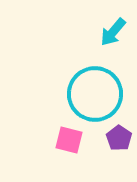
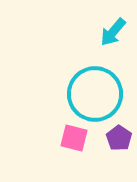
pink square: moved 5 px right, 2 px up
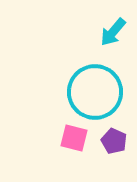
cyan circle: moved 2 px up
purple pentagon: moved 5 px left, 3 px down; rotated 10 degrees counterclockwise
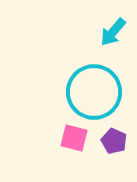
cyan circle: moved 1 px left
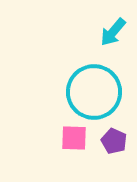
pink square: rotated 12 degrees counterclockwise
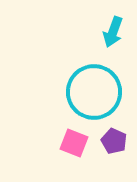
cyan arrow: rotated 20 degrees counterclockwise
pink square: moved 5 px down; rotated 20 degrees clockwise
